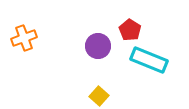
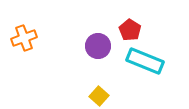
cyan rectangle: moved 4 px left, 1 px down
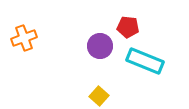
red pentagon: moved 2 px left, 3 px up; rotated 25 degrees counterclockwise
purple circle: moved 2 px right
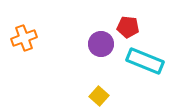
purple circle: moved 1 px right, 2 px up
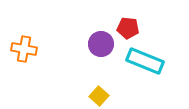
red pentagon: moved 1 px down
orange cross: moved 11 px down; rotated 30 degrees clockwise
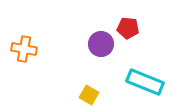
cyan rectangle: moved 21 px down
yellow square: moved 10 px left, 1 px up; rotated 12 degrees counterclockwise
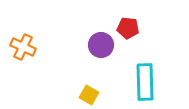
purple circle: moved 1 px down
orange cross: moved 1 px left, 2 px up; rotated 15 degrees clockwise
cyan rectangle: rotated 66 degrees clockwise
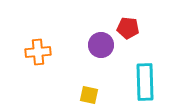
orange cross: moved 15 px right, 5 px down; rotated 30 degrees counterclockwise
yellow square: rotated 18 degrees counterclockwise
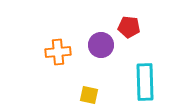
red pentagon: moved 1 px right, 1 px up
orange cross: moved 20 px right
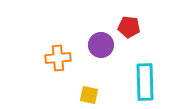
orange cross: moved 6 px down
